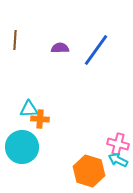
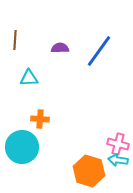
blue line: moved 3 px right, 1 px down
cyan triangle: moved 31 px up
cyan arrow: rotated 18 degrees counterclockwise
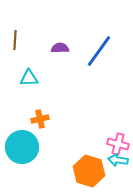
orange cross: rotated 18 degrees counterclockwise
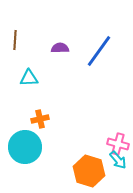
cyan circle: moved 3 px right
cyan arrow: rotated 138 degrees counterclockwise
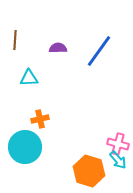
purple semicircle: moved 2 px left
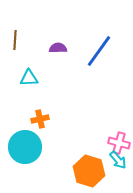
pink cross: moved 1 px right, 1 px up
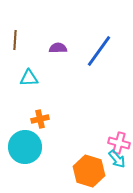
cyan arrow: moved 1 px left, 1 px up
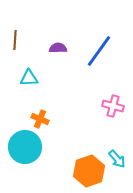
orange cross: rotated 36 degrees clockwise
pink cross: moved 6 px left, 37 px up
orange hexagon: rotated 24 degrees clockwise
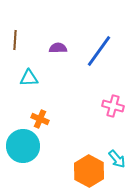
cyan circle: moved 2 px left, 1 px up
orange hexagon: rotated 12 degrees counterclockwise
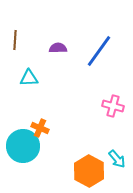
orange cross: moved 9 px down
